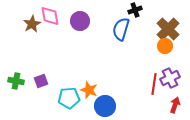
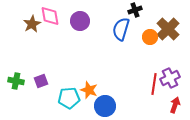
orange circle: moved 15 px left, 9 px up
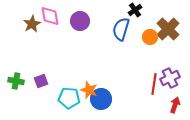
black cross: rotated 16 degrees counterclockwise
cyan pentagon: rotated 10 degrees clockwise
blue circle: moved 4 px left, 7 px up
